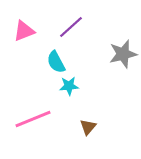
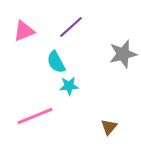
pink line: moved 2 px right, 3 px up
brown triangle: moved 21 px right
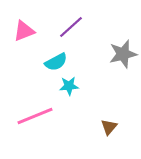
cyan semicircle: rotated 90 degrees counterclockwise
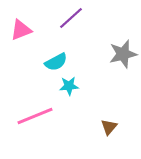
purple line: moved 9 px up
pink triangle: moved 3 px left, 1 px up
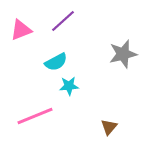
purple line: moved 8 px left, 3 px down
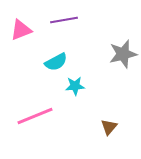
purple line: moved 1 px right, 1 px up; rotated 32 degrees clockwise
cyan star: moved 6 px right
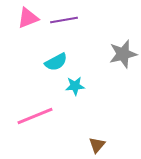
pink triangle: moved 7 px right, 12 px up
brown triangle: moved 12 px left, 18 px down
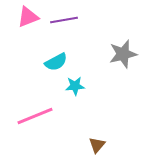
pink triangle: moved 1 px up
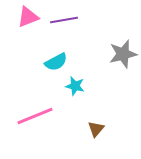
cyan star: rotated 18 degrees clockwise
brown triangle: moved 1 px left, 16 px up
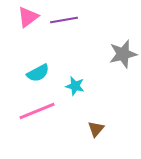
pink triangle: rotated 15 degrees counterclockwise
cyan semicircle: moved 18 px left, 11 px down
pink line: moved 2 px right, 5 px up
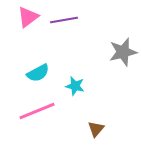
gray star: moved 2 px up
